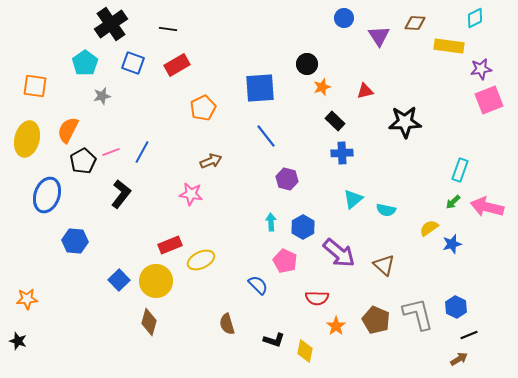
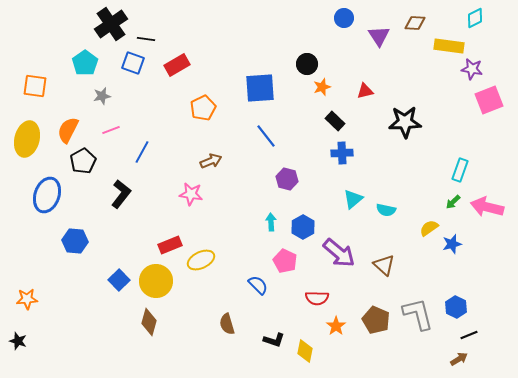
black line at (168, 29): moved 22 px left, 10 px down
purple star at (481, 69): moved 9 px left; rotated 20 degrees clockwise
pink line at (111, 152): moved 22 px up
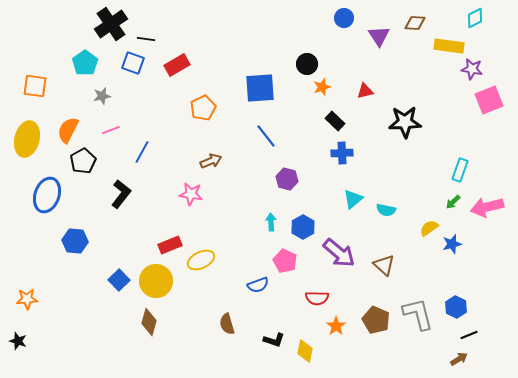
pink arrow at (487, 207): rotated 28 degrees counterclockwise
blue semicircle at (258, 285): rotated 115 degrees clockwise
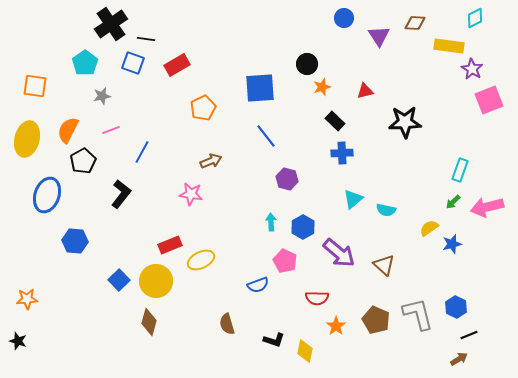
purple star at (472, 69): rotated 20 degrees clockwise
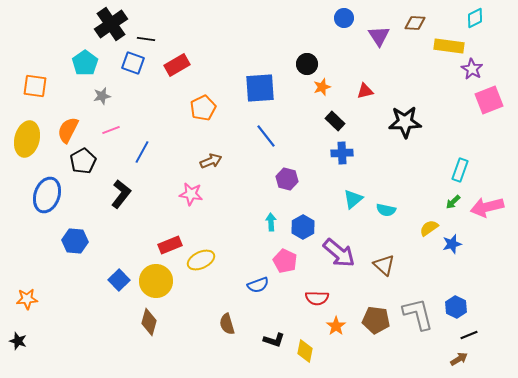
brown pentagon at (376, 320): rotated 16 degrees counterclockwise
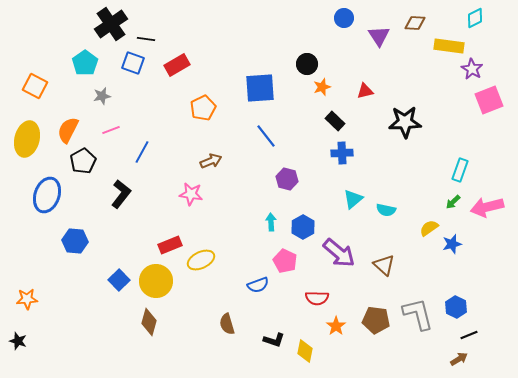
orange square at (35, 86): rotated 20 degrees clockwise
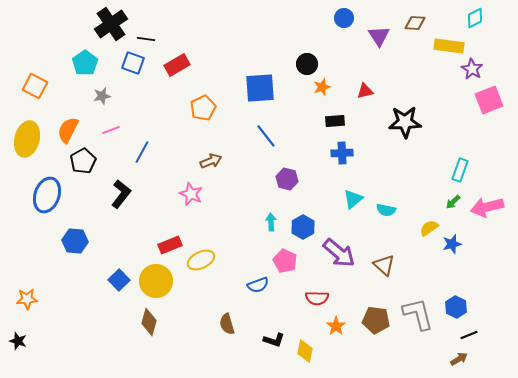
black rectangle at (335, 121): rotated 48 degrees counterclockwise
pink star at (191, 194): rotated 15 degrees clockwise
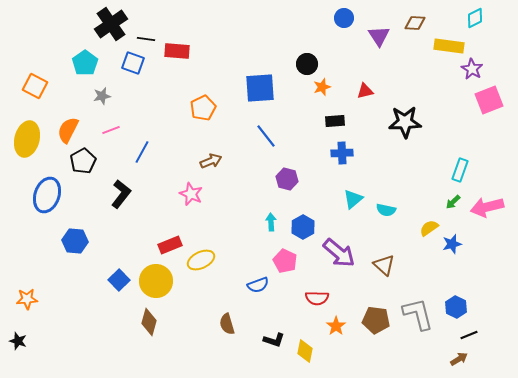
red rectangle at (177, 65): moved 14 px up; rotated 35 degrees clockwise
